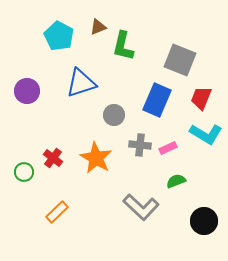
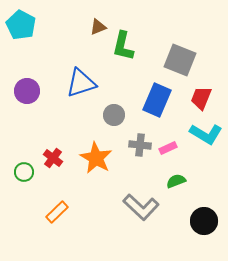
cyan pentagon: moved 38 px left, 11 px up
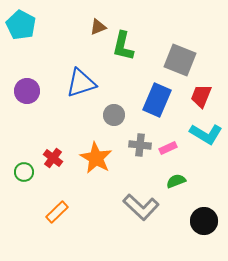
red trapezoid: moved 2 px up
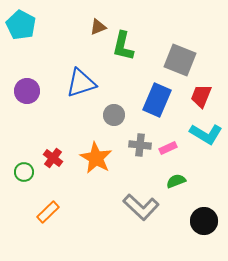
orange rectangle: moved 9 px left
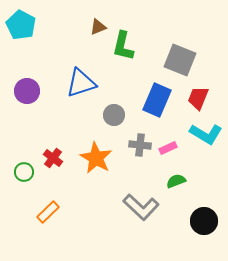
red trapezoid: moved 3 px left, 2 px down
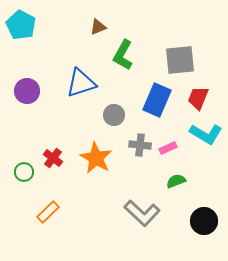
green L-shape: moved 9 px down; rotated 16 degrees clockwise
gray square: rotated 28 degrees counterclockwise
gray L-shape: moved 1 px right, 6 px down
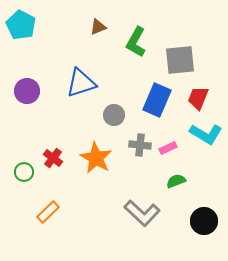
green L-shape: moved 13 px right, 13 px up
